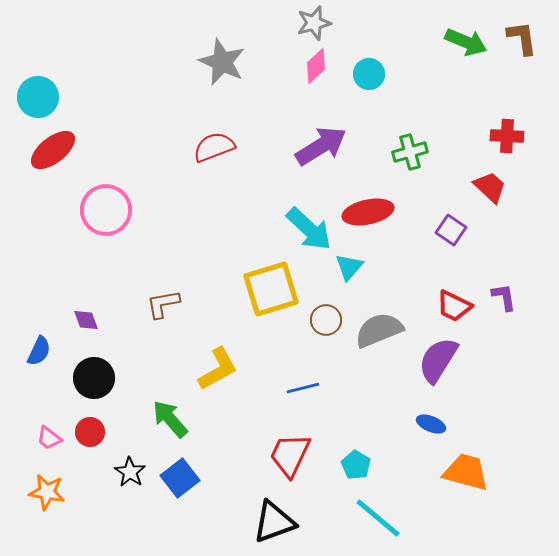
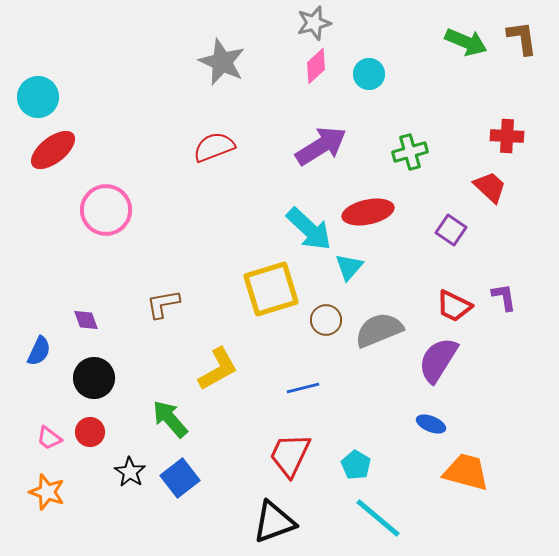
orange star at (47, 492): rotated 9 degrees clockwise
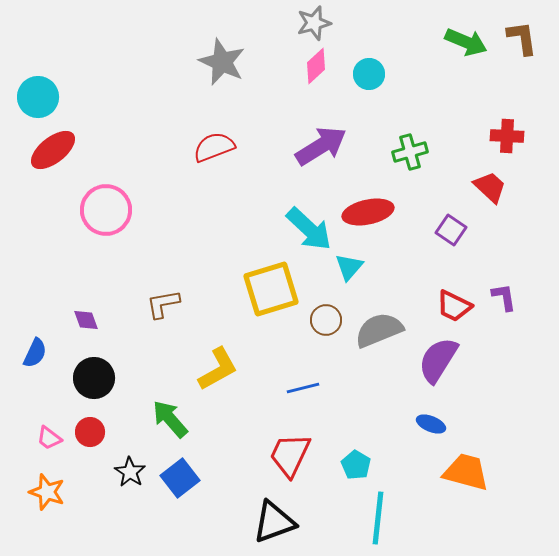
blue semicircle at (39, 351): moved 4 px left, 2 px down
cyan line at (378, 518): rotated 56 degrees clockwise
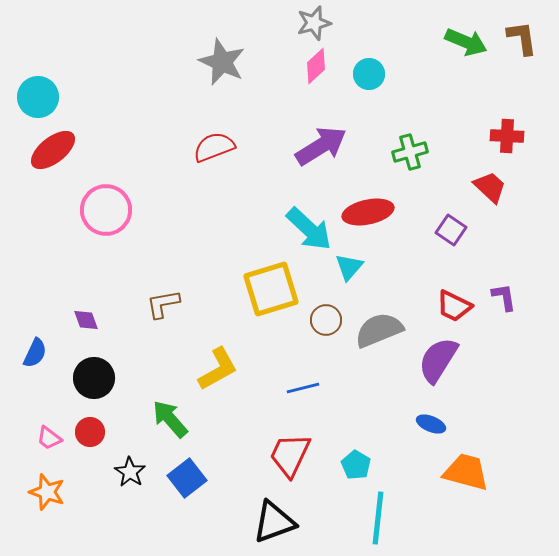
blue square at (180, 478): moved 7 px right
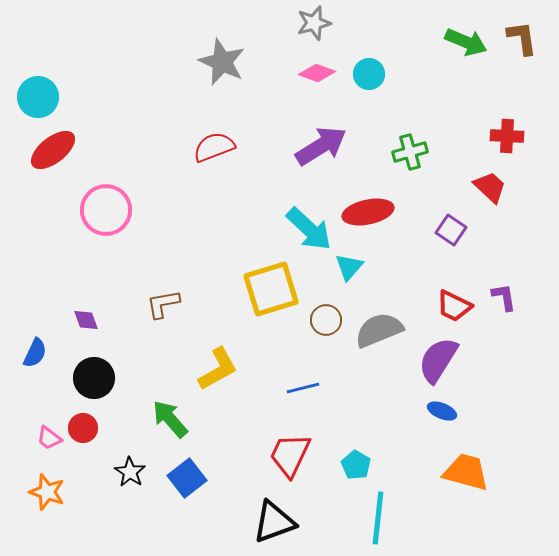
pink diamond at (316, 66): moved 1 px right, 7 px down; rotated 63 degrees clockwise
blue ellipse at (431, 424): moved 11 px right, 13 px up
red circle at (90, 432): moved 7 px left, 4 px up
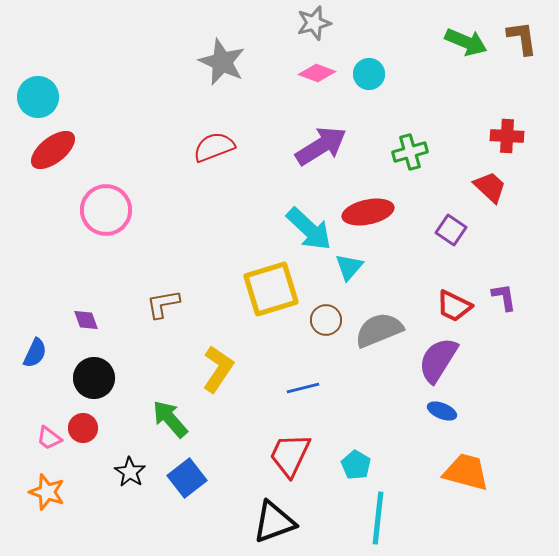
yellow L-shape at (218, 369): rotated 27 degrees counterclockwise
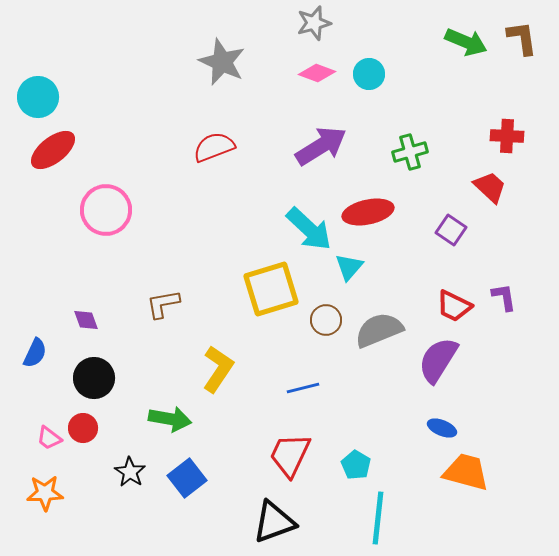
blue ellipse at (442, 411): moved 17 px down
green arrow at (170, 419): rotated 141 degrees clockwise
orange star at (47, 492): moved 2 px left, 1 px down; rotated 21 degrees counterclockwise
